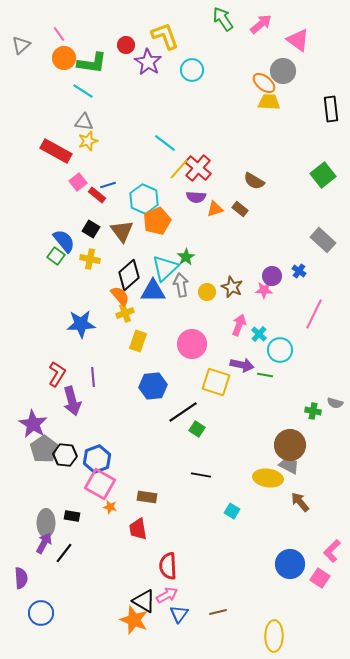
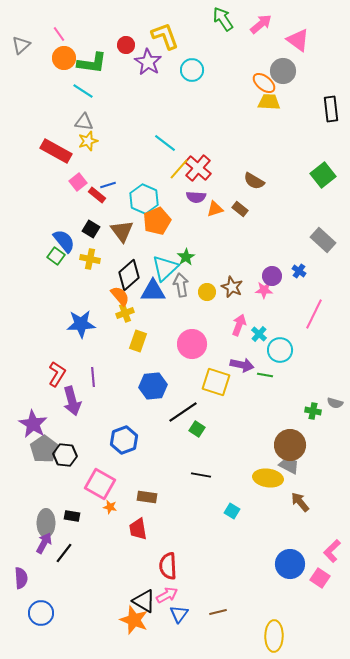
blue hexagon at (97, 459): moved 27 px right, 19 px up
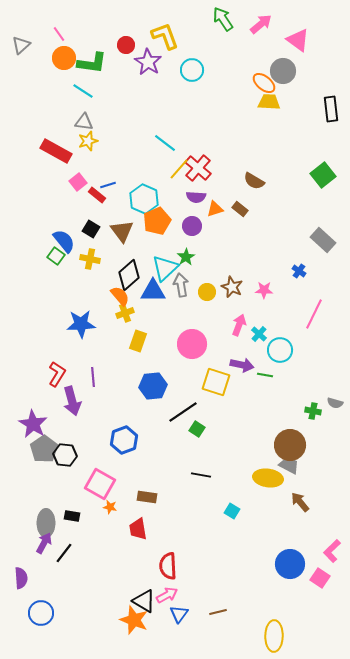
purple circle at (272, 276): moved 80 px left, 50 px up
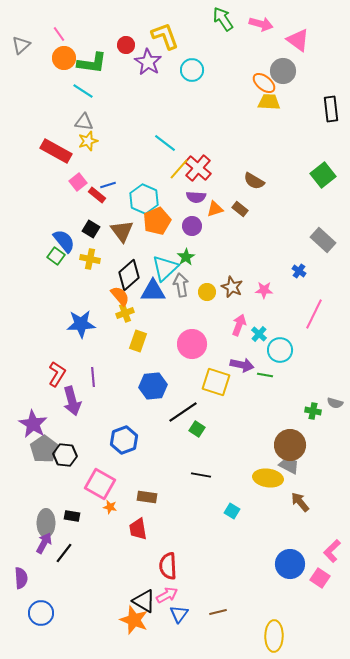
pink arrow at (261, 24): rotated 55 degrees clockwise
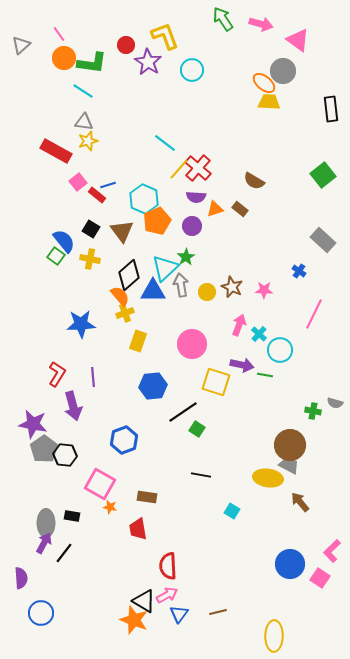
purple arrow at (72, 401): moved 1 px right, 5 px down
purple star at (33, 424): rotated 20 degrees counterclockwise
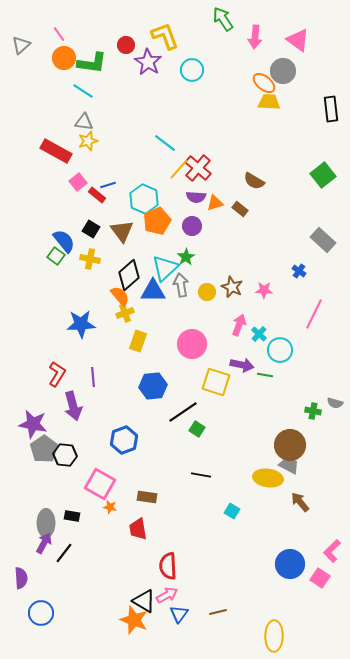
pink arrow at (261, 24): moved 6 px left, 13 px down; rotated 80 degrees clockwise
orange triangle at (215, 209): moved 6 px up
